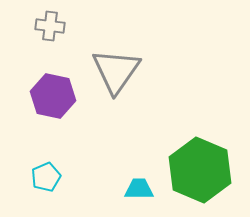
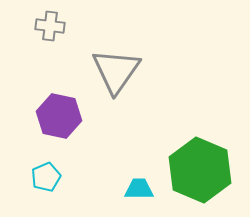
purple hexagon: moved 6 px right, 20 px down
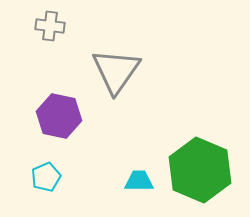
cyan trapezoid: moved 8 px up
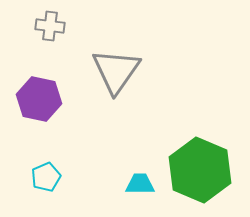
purple hexagon: moved 20 px left, 17 px up
cyan trapezoid: moved 1 px right, 3 px down
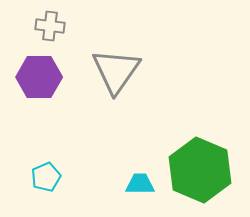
purple hexagon: moved 22 px up; rotated 12 degrees counterclockwise
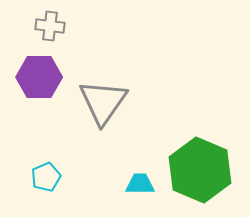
gray triangle: moved 13 px left, 31 px down
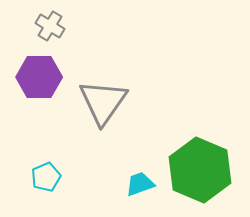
gray cross: rotated 24 degrees clockwise
cyan trapezoid: rotated 20 degrees counterclockwise
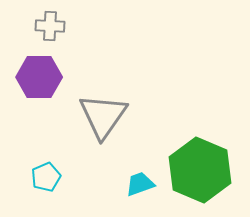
gray cross: rotated 28 degrees counterclockwise
gray triangle: moved 14 px down
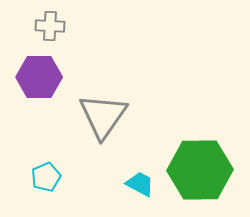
green hexagon: rotated 24 degrees counterclockwise
cyan trapezoid: rotated 48 degrees clockwise
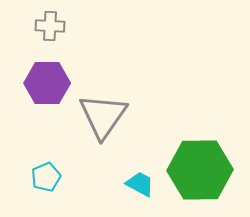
purple hexagon: moved 8 px right, 6 px down
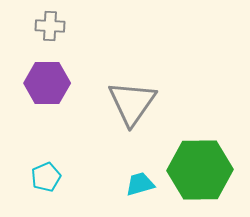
gray triangle: moved 29 px right, 13 px up
cyan trapezoid: rotated 44 degrees counterclockwise
